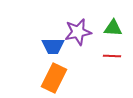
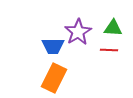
purple star: rotated 20 degrees counterclockwise
red line: moved 3 px left, 6 px up
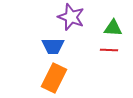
purple star: moved 7 px left, 15 px up; rotated 20 degrees counterclockwise
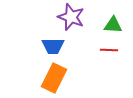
green triangle: moved 3 px up
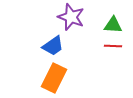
blue trapezoid: rotated 35 degrees counterclockwise
red line: moved 4 px right, 4 px up
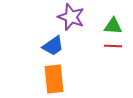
green triangle: moved 1 px down
orange rectangle: moved 1 px down; rotated 32 degrees counterclockwise
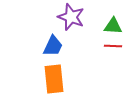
blue trapezoid: rotated 30 degrees counterclockwise
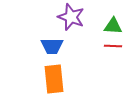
blue trapezoid: moved 1 px left; rotated 65 degrees clockwise
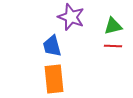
green triangle: rotated 18 degrees counterclockwise
blue trapezoid: rotated 75 degrees clockwise
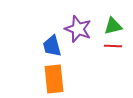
purple star: moved 7 px right, 12 px down
